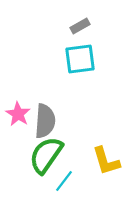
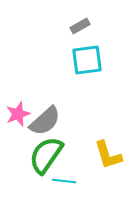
cyan square: moved 7 px right, 1 px down
pink star: rotated 20 degrees clockwise
gray semicircle: rotated 44 degrees clockwise
yellow L-shape: moved 2 px right, 6 px up
cyan line: rotated 60 degrees clockwise
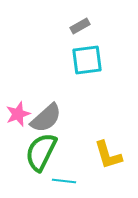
gray semicircle: moved 1 px right, 3 px up
green semicircle: moved 5 px left, 3 px up; rotated 9 degrees counterclockwise
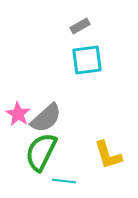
pink star: rotated 20 degrees counterclockwise
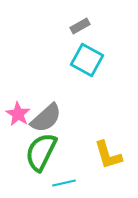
cyan square: rotated 36 degrees clockwise
cyan line: moved 2 px down; rotated 20 degrees counterclockwise
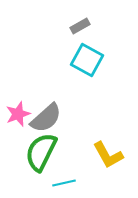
pink star: rotated 20 degrees clockwise
yellow L-shape: rotated 12 degrees counterclockwise
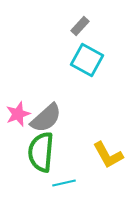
gray rectangle: rotated 18 degrees counterclockwise
green semicircle: rotated 21 degrees counterclockwise
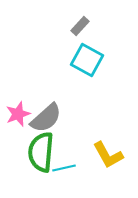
cyan line: moved 15 px up
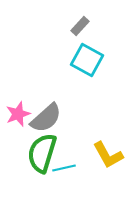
green semicircle: moved 1 px right, 1 px down; rotated 12 degrees clockwise
